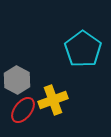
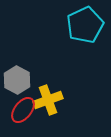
cyan pentagon: moved 2 px right, 24 px up; rotated 12 degrees clockwise
yellow cross: moved 5 px left
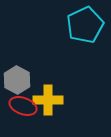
yellow cross: rotated 20 degrees clockwise
red ellipse: moved 4 px up; rotated 72 degrees clockwise
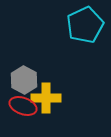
gray hexagon: moved 7 px right
yellow cross: moved 2 px left, 2 px up
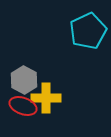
cyan pentagon: moved 3 px right, 6 px down
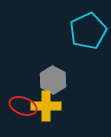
gray hexagon: moved 29 px right
yellow cross: moved 8 px down
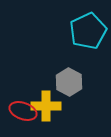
gray hexagon: moved 16 px right, 2 px down
red ellipse: moved 5 px down
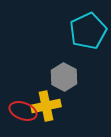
gray hexagon: moved 5 px left, 5 px up
yellow cross: rotated 12 degrees counterclockwise
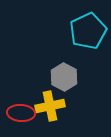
yellow cross: moved 4 px right
red ellipse: moved 2 px left, 2 px down; rotated 16 degrees counterclockwise
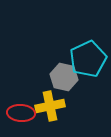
cyan pentagon: moved 28 px down
gray hexagon: rotated 16 degrees counterclockwise
